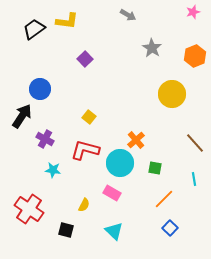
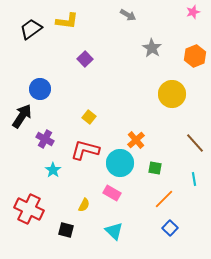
black trapezoid: moved 3 px left
cyan star: rotated 28 degrees clockwise
red cross: rotated 8 degrees counterclockwise
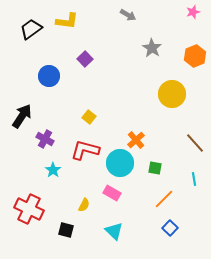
blue circle: moved 9 px right, 13 px up
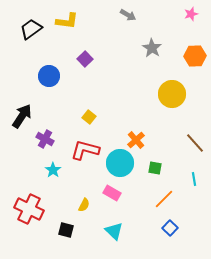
pink star: moved 2 px left, 2 px down
orange hexagon: rotated 20 degrees clockwise
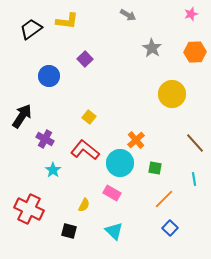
orange hexagon: moved 4 px up
red L-shape: rotated 24 degrees clockwise
black square: moved 3 px right, 1 px down
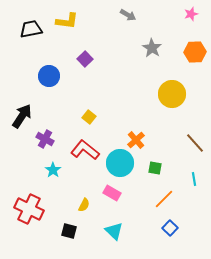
black trapezoid: rotated 25 degrees clockwise
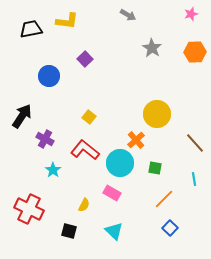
yellow circle: moved 15 px left, 20 px down
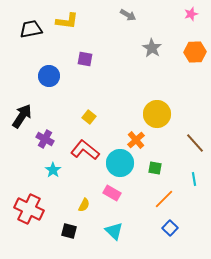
purple square: rotated 35 degrees counterclockwise
